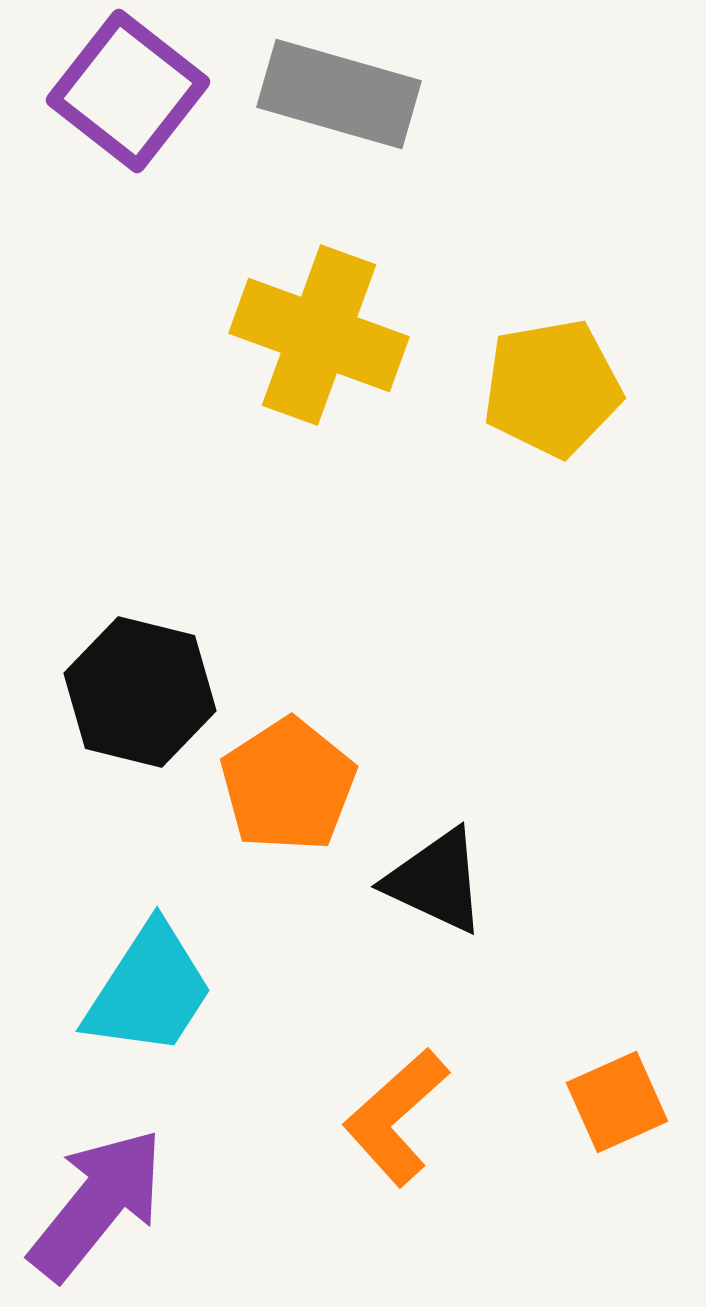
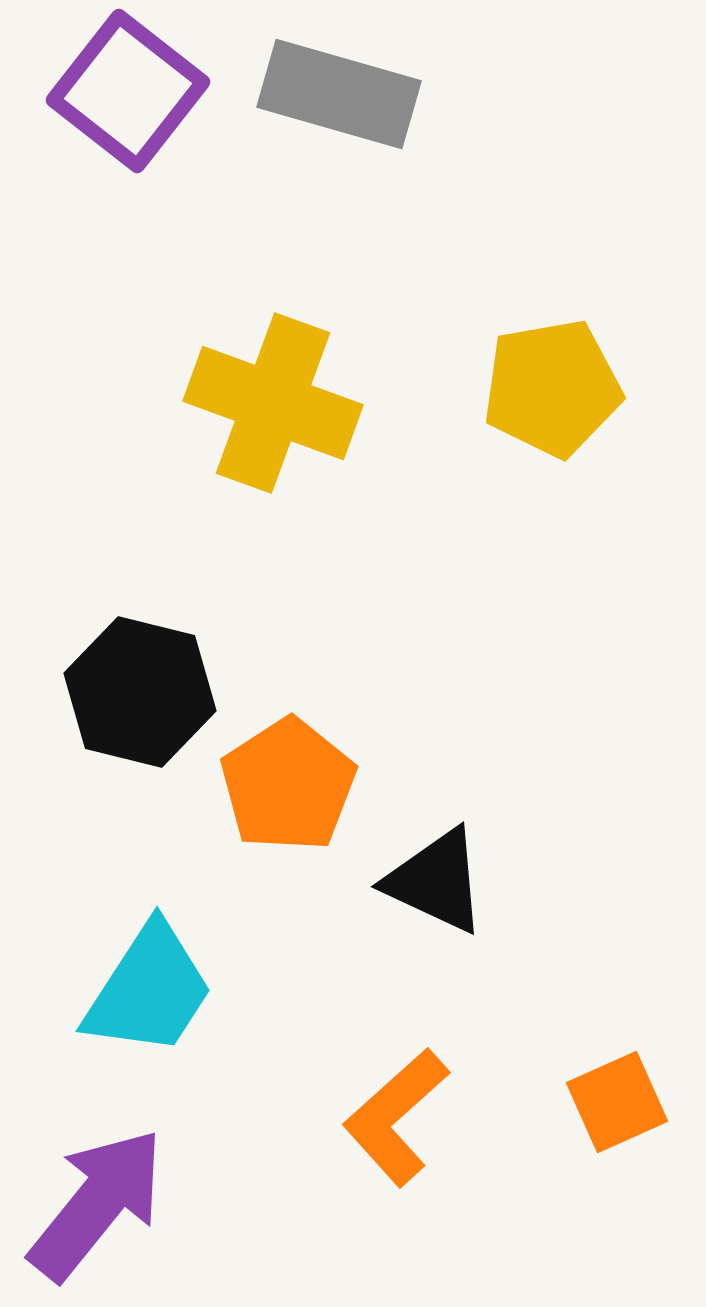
yellow cross: moved 46 px left, 68 px down
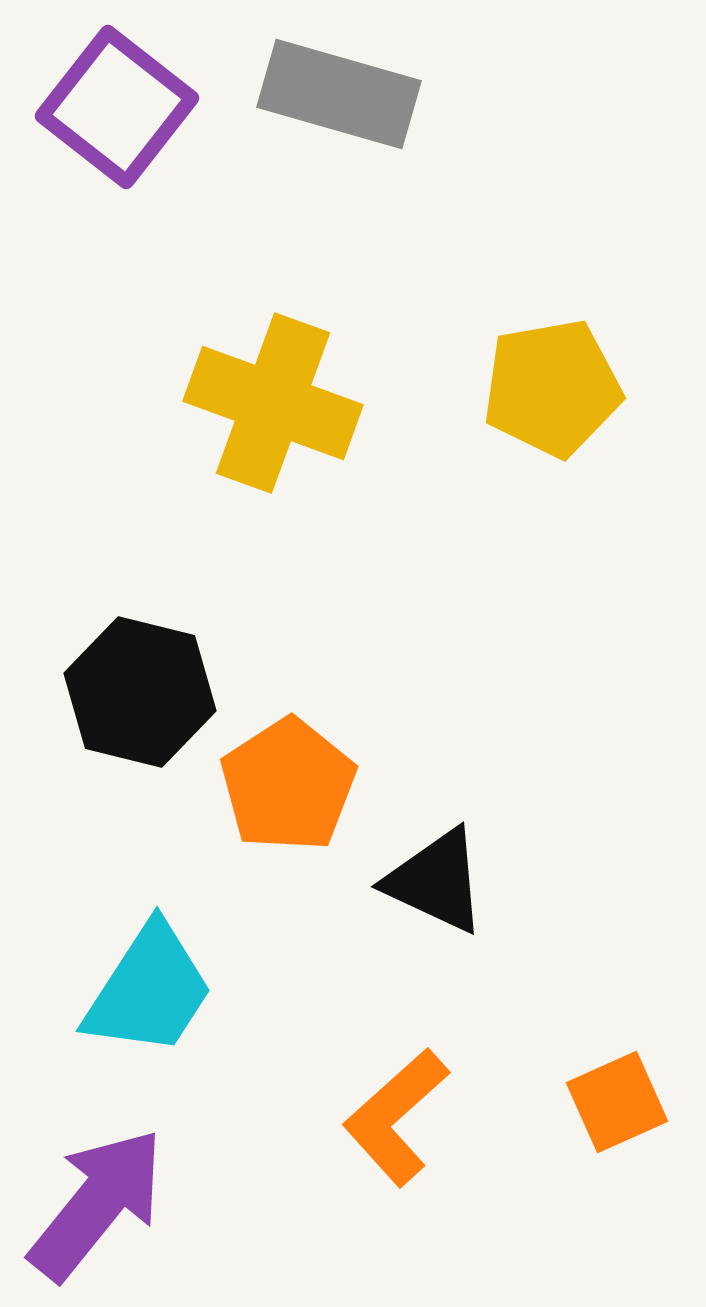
purple square: moved 11 px left, 16 px down
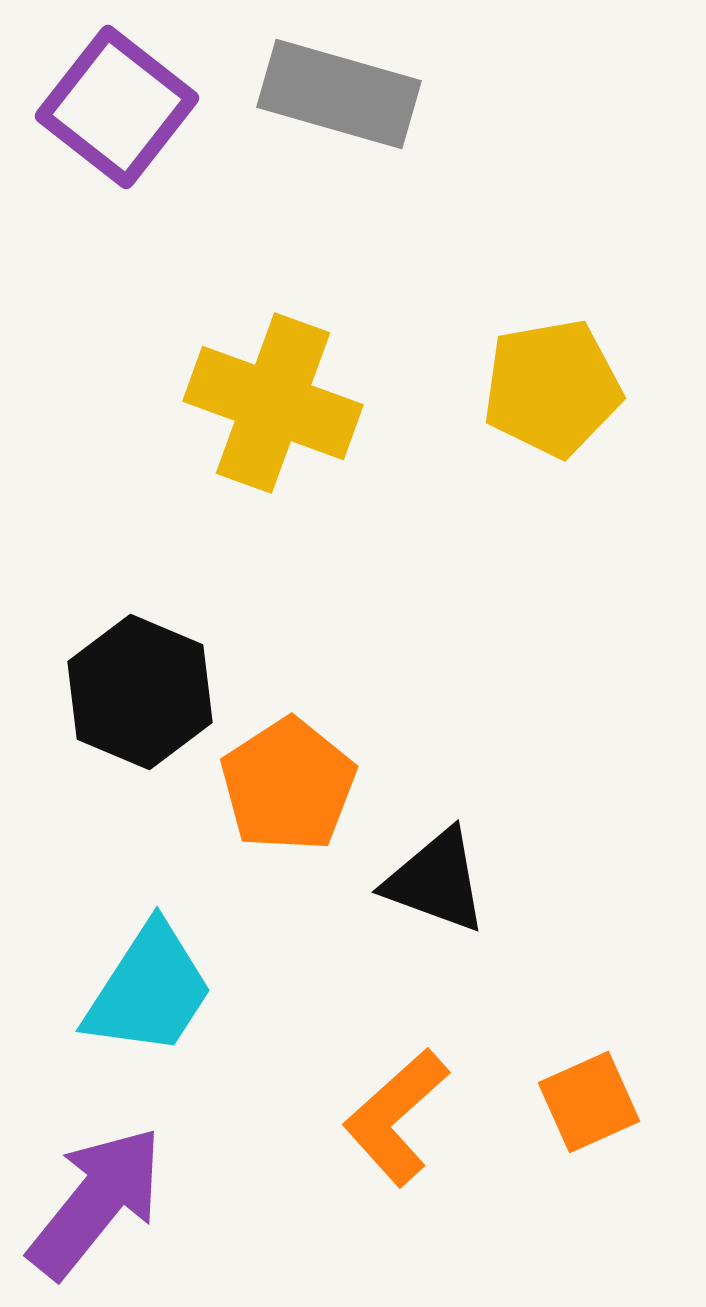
black hexagon: rotated 9 degrees clockwise
black triangle: rotated 5 degrees counterclockwise
orange square: moved 28 px left
purple arrow: moved 1 px left, 2 px up
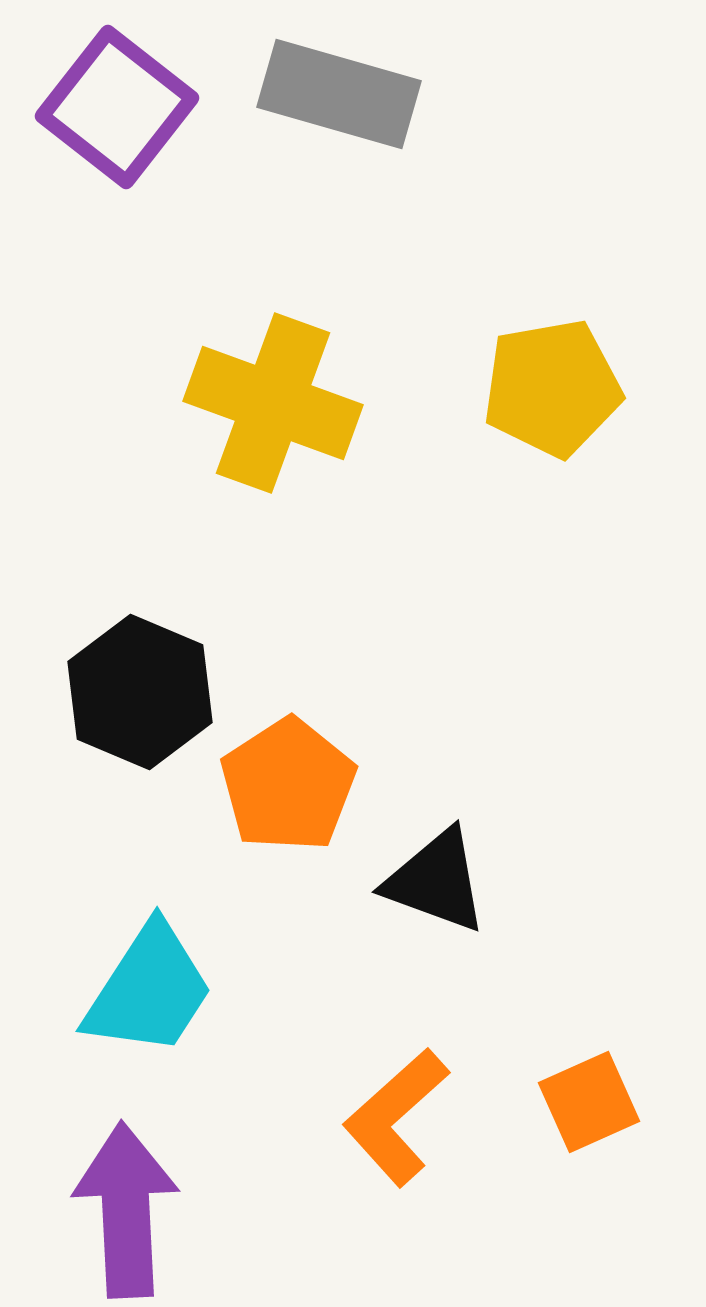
purple arrow: moved 30 px right, 8 px down; rotated 42 degrees counterclockwise
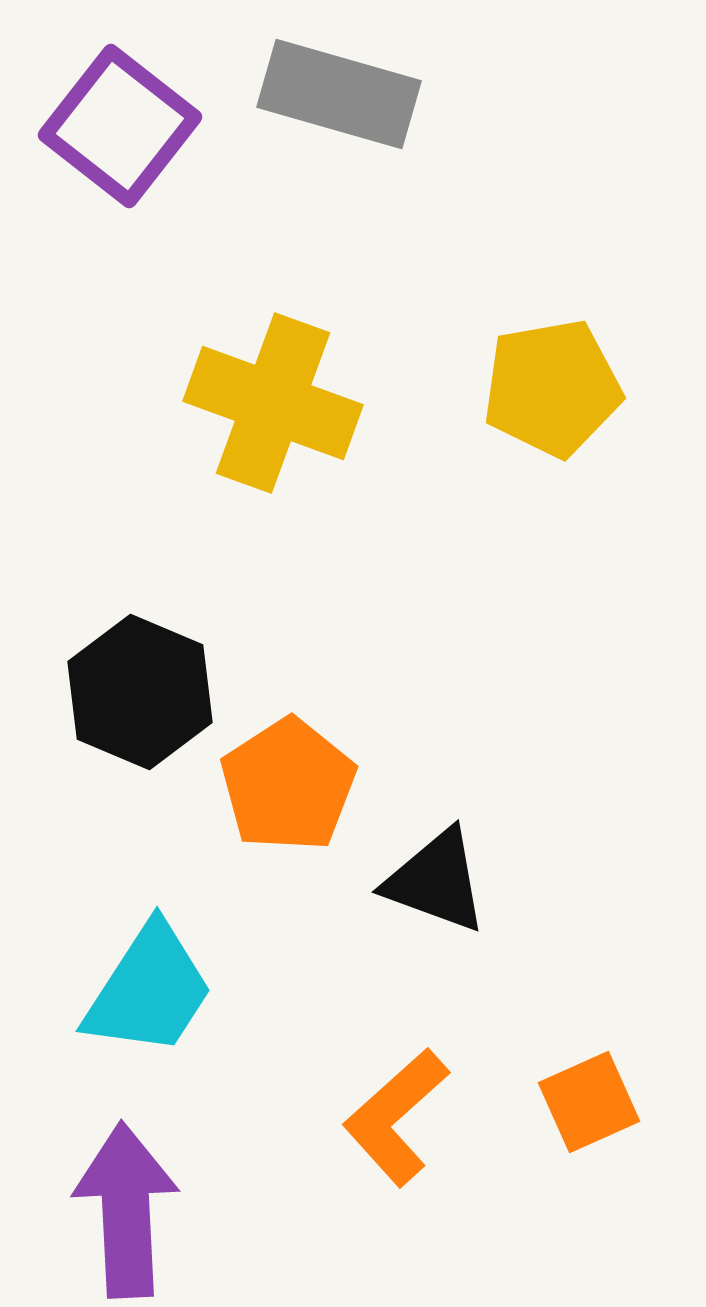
purple square: moved 3 px right, 19 px down
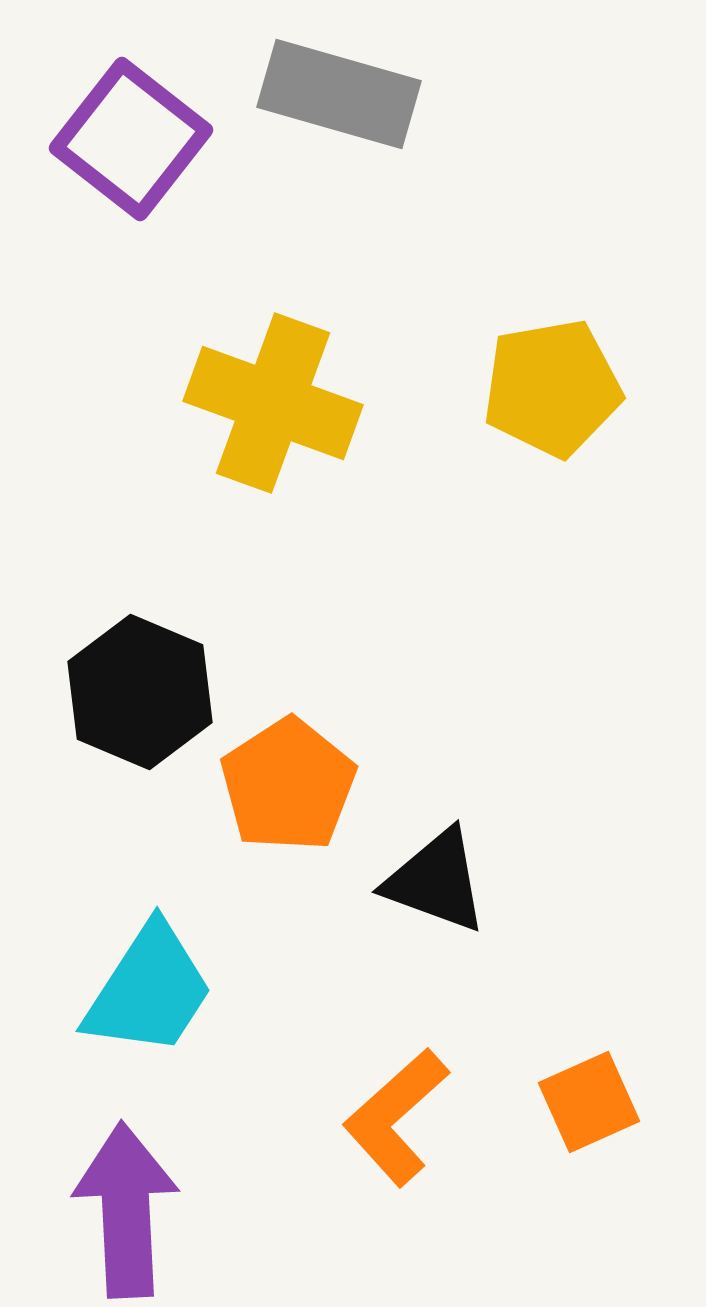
purple square: moved 11 px right, 13 px down
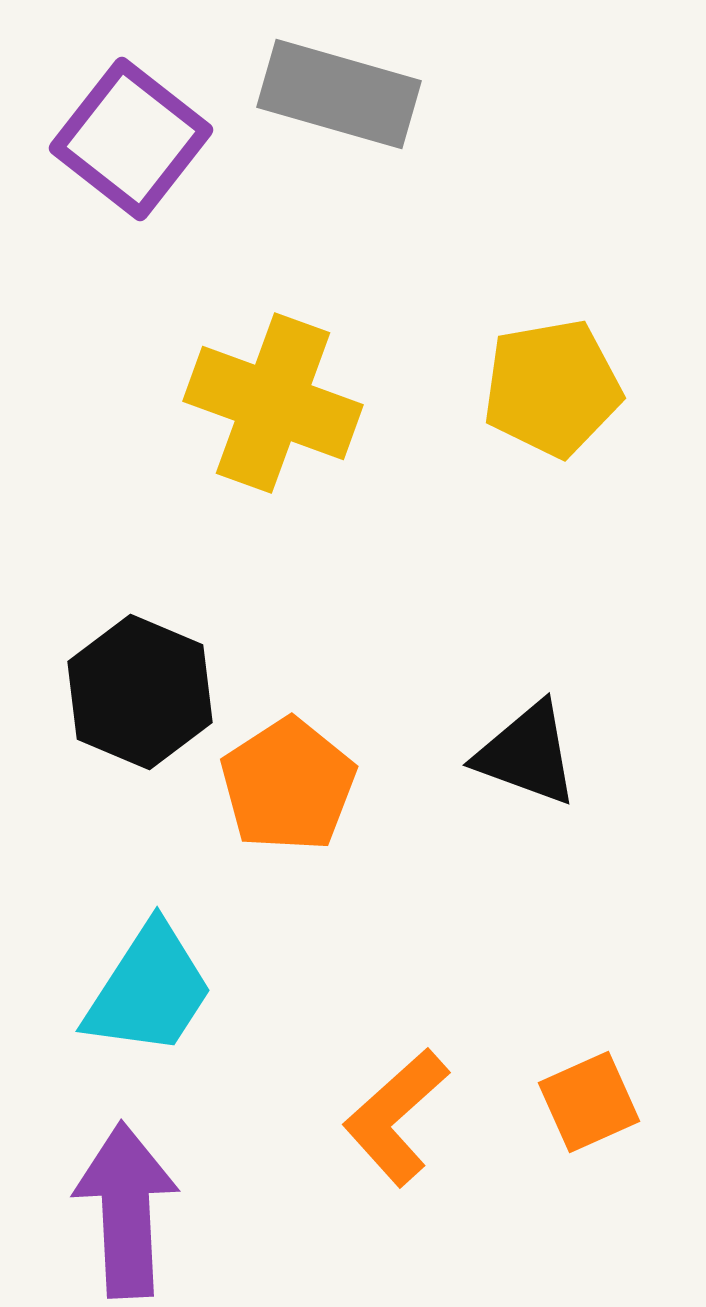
black triangle: moved 91 px right, 127 px up
